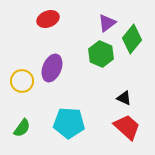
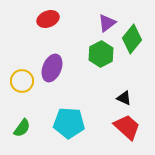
green hexagon: rotated 10 degrees clockwise
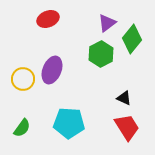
purple ellipse: moved 2 px down
yellow circle: moved 1 px right, 2 px up
red trapezoid: rotated 16 degrees clockwise
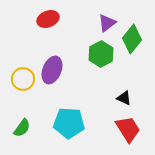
red trapezoid: moved 1 px right, 2 px down
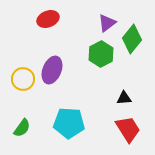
black triangle: rotated 28 degrees counterclockwise
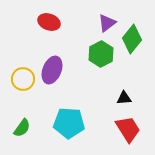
red ellipse: moved 1 px right, 3 px down; rotated 40 degrees clockwise
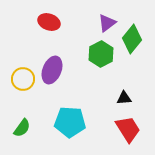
cyan pentagon: moved 1 px right, 1 px up
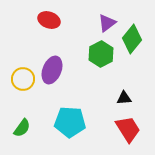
red ellipse: moved 2 px up
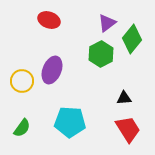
yellow circle: moved 1 px left, 2 px down
